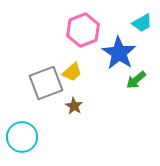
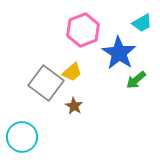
gray square: rotated 32 degrees counterclockwise
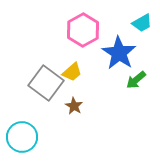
pink hexagon: rotated 8 degrees counterclockwise
